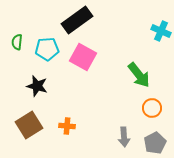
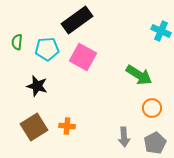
green arrow: rotated 20 degrees counterclockwise
brown square: moved 5 px right, 2 px down
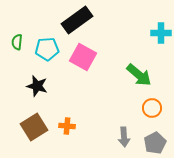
cyan cross: moved 2 px down; rotated 24 degrees counterclockwise
green arrow: rotated 8 degrees clockwise
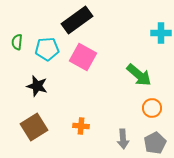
orange cross: moved 14 px right
gray arrow: moved 1 px left, 2 px down
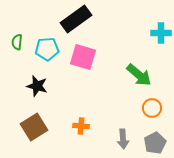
black rectangle: moved 1 px left, 1 px up
pink square: rotated 12 degrees counterclockwise
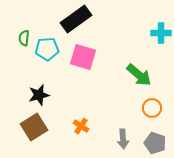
green semicircle: moved 7 px right, 4 px up
black star: moved 2 px right, 9 px down; rotated 30 degrees counterclockwise
orange cross: rotated 28 degrees clockwise
gray pentagon: rotated 25 degrees counterclockwise
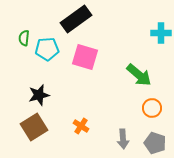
pink square: moved 2 px right
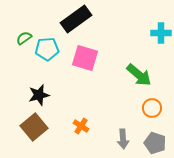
green semicircle: rotated 49 degrees clockwise
pink square: moved 1 px down
brown square: rotated 8 degrees counterclockwise
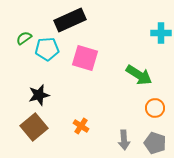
black rectangle: moved 6 px left, 1 px down; rotated 12 degrees clockwise
green arrow: rotated 8 degrees counterclockwise
orange circle: moved 3 px right
gray arrow: moved 1 px right, 1 px down
